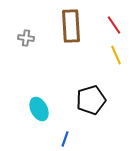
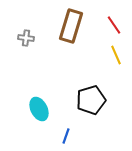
brown rectangle: rotated 20 degrees clockwise
blue line: moved 1 px right, 3 px up
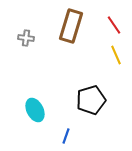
cyan ellipse: moved 4 px left, 1 px down
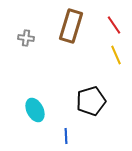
black pentagon: moved 1 px down
blue line: rotated 21 degrees counterclockwise
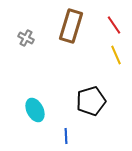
gray cross: rotated 21 degrees clockwise
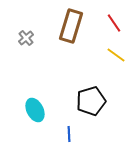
red line: moved 2 px up
gray cross: rotated 21 degrees clockwise
yellow line: rotated 30 degrees counterclockwise
blue line: moved 3 px right, 2 px up
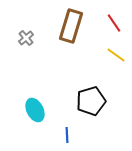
blue line: moved 2 px left, 1 px down
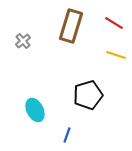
red line: rotated 24 degrees counterclockwise
gray cross: moved 3 px left, 3 px down
yellow line: rotated 18 degrees counterclockwise
black pentagon: moved 3 px left, 6 px up
blue line: rotated 21 degrees clockwise
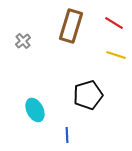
blue line: rotated 21 degrees counterclockwise
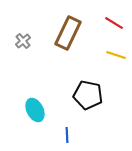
brown rectangle: moved 3 px left, 7 px down; rotated 8 degrees clockwise
black pentagon: rotated 28 degrees clockwise
